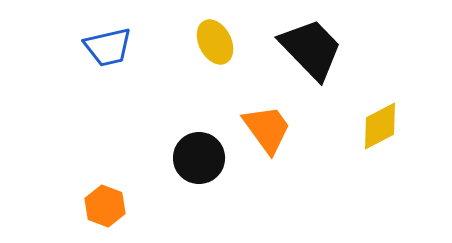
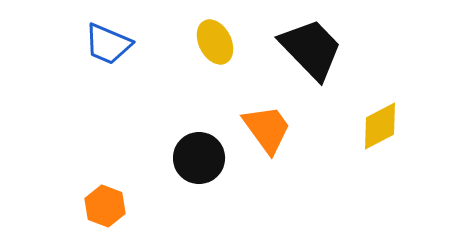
blue trapezoid: moved 3 px up; rotated 36 degrees clockwise
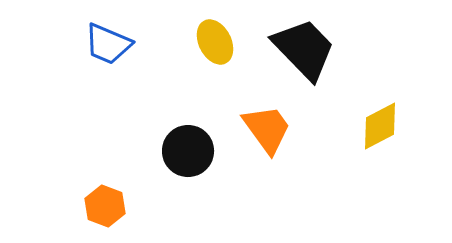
black trapezoid: moved 7 px left
black circle: moved 11 px left, 7 px up
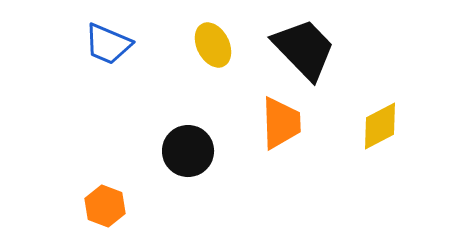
yellow ellipse: moved 2 px left, 3 px down
orange trapezoid: moved 14 px right, 6 px up; rotated 34 degrees clockwise
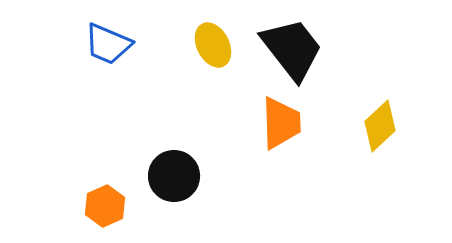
black trapezoid: moved 12 px left; rotated 6 degrees clockwise
yellow diamond: rotated 15 degrees counterclockwise
black circle: moved 14 px left, 25 px down
orange hexagon: rotated 15 degrees clockwise
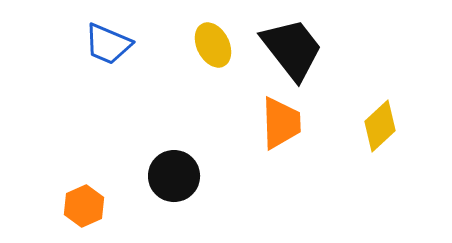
orange hexagon: moved 21 px left
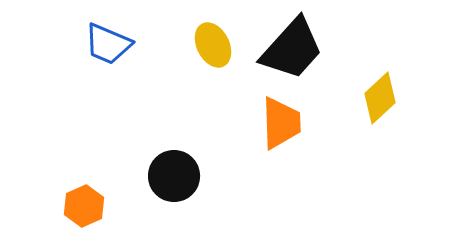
black trapezoid: rotated 80 degrees clockwise
yellow diamond: moved 28 px up
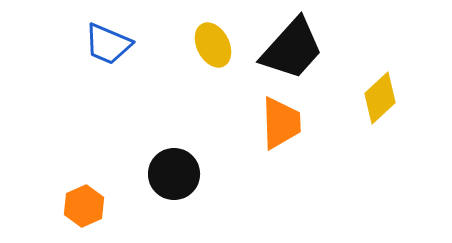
black circle: moved 2 px up
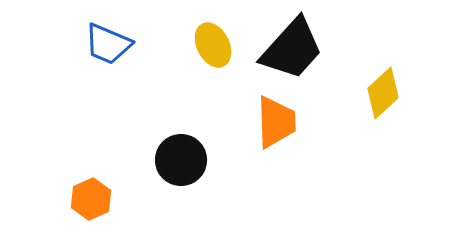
yellow diamond: moved 3 px right, 5 px up
orange trapezoid: moved 5 px left, 1 px up
black circle: moved 7 px right, 14 px up
orange hexagon: moved 7 px right, 7 px up
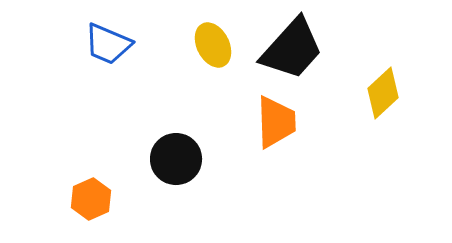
black circle: moved 5 px left, 1 px up
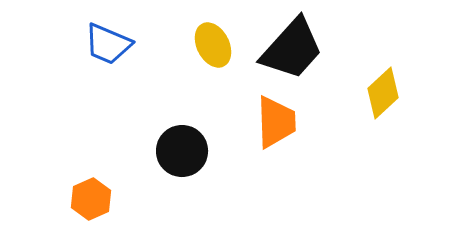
black circle: moved 6 px right, 8 px up
